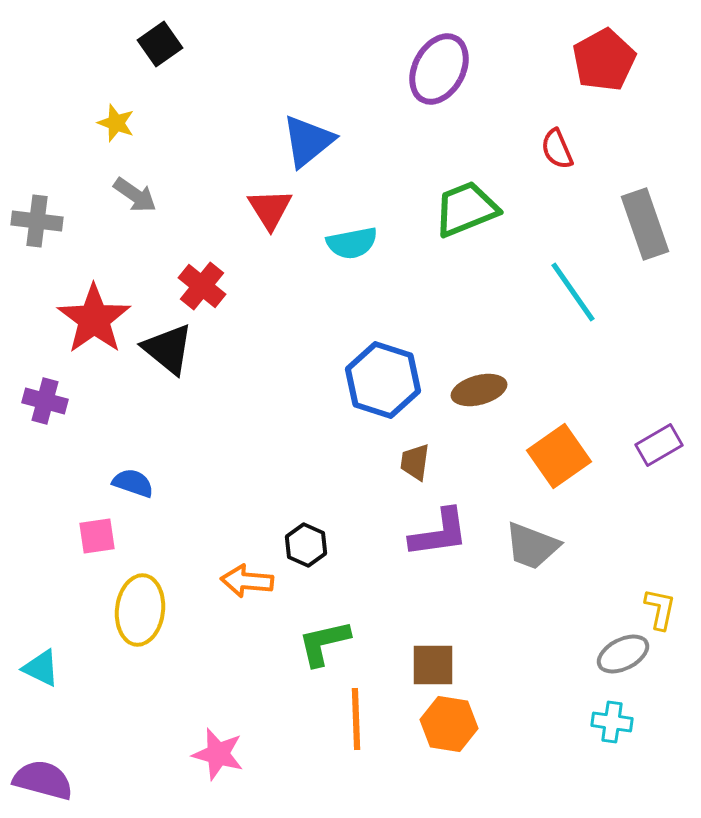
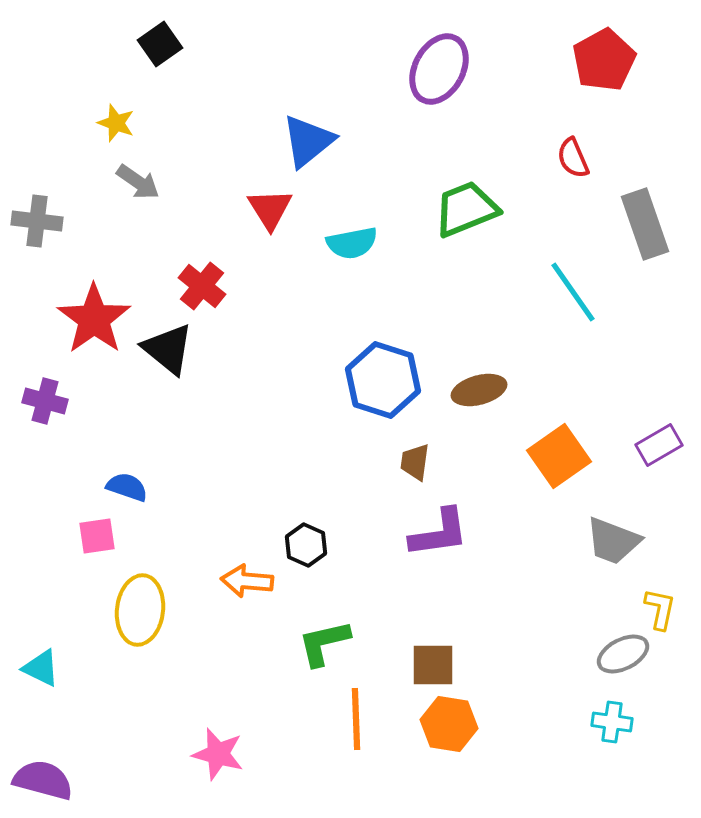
red semicircle: moved 16 px right, 9 px down
gray arrow: moved 3 px right, 13 px up
blue semicircle: moved 6 px left, 4 px down
gray trapezoid: moved 81 px right, 5 px up
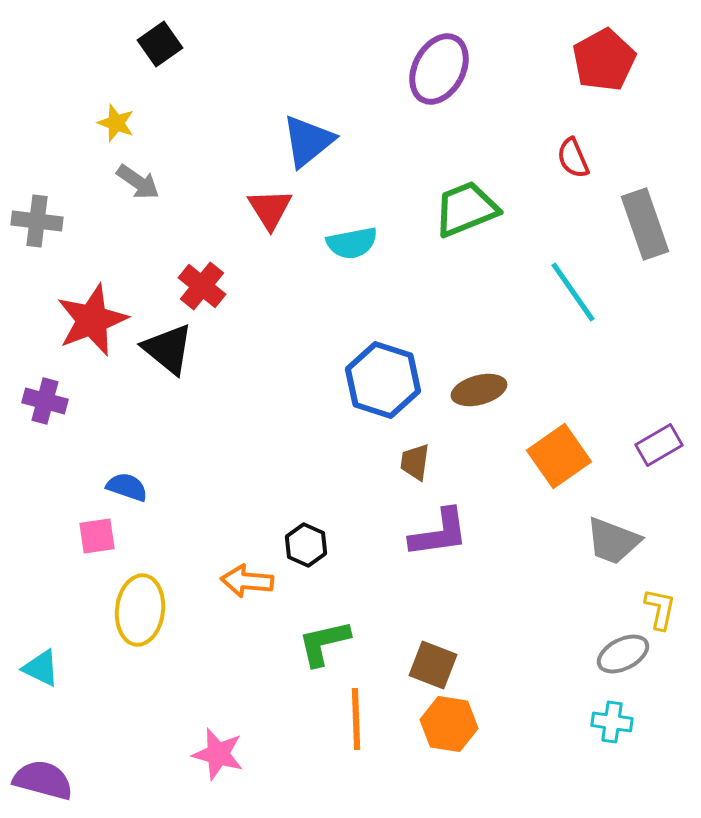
red star: moved 2 px left, 1 px down; rotated 14 degrees clockwise
brown square: rotated 21 degrees clockwise
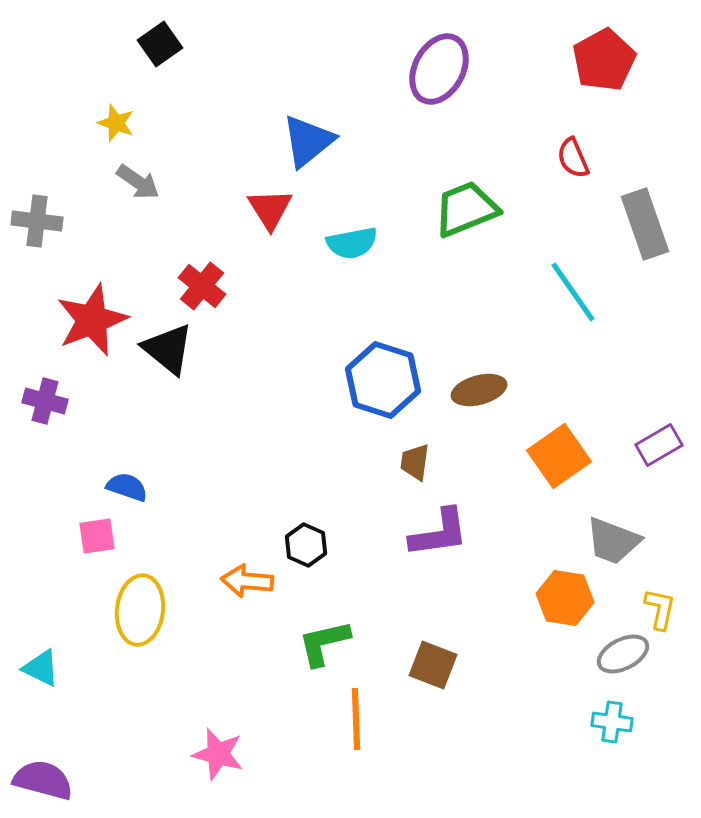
orange hexagon: moved 116 px right, 126 px up
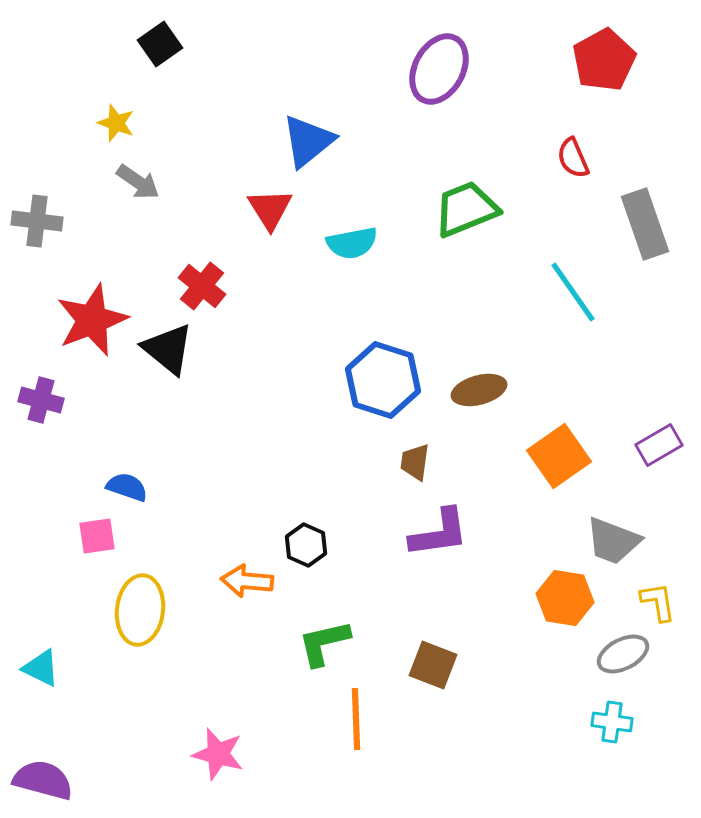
purple cross: moved 4 px left, 1 px up
yellow L-shape: moved 2 px left, 7 px up; rotated 21 degrees counterclockwise
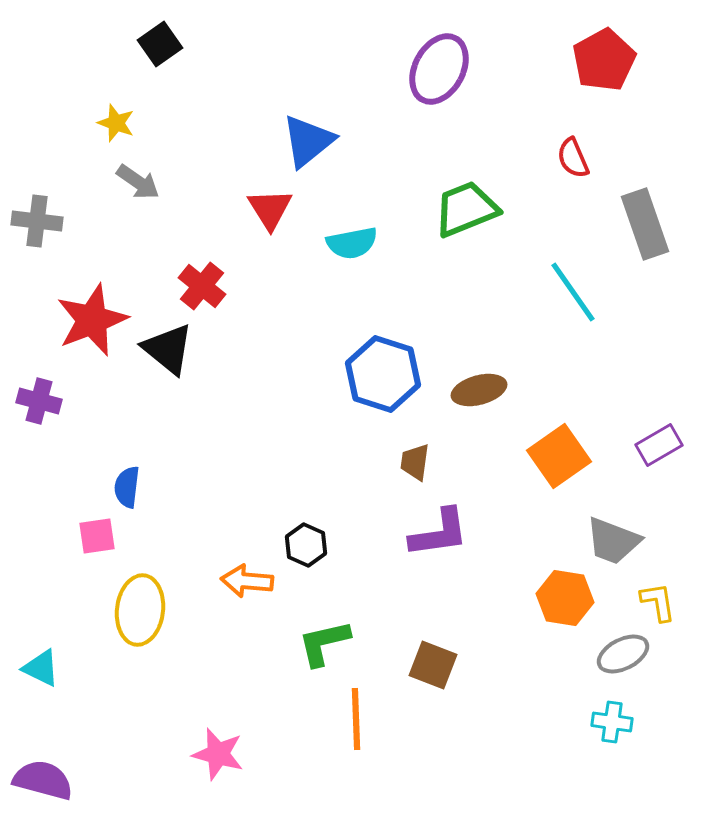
blue hexagon: moved 6 px up
purple cross: moved 2 px left, 1 px down
blue semicircle: rotated 102 degrees counterclockwise
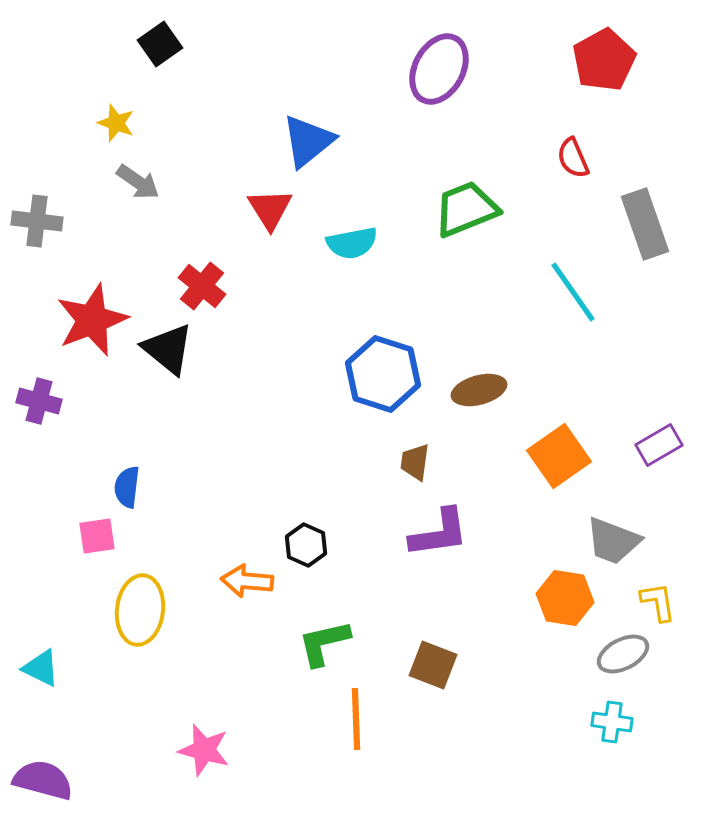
pink star: moved 14 px left, 4 px up
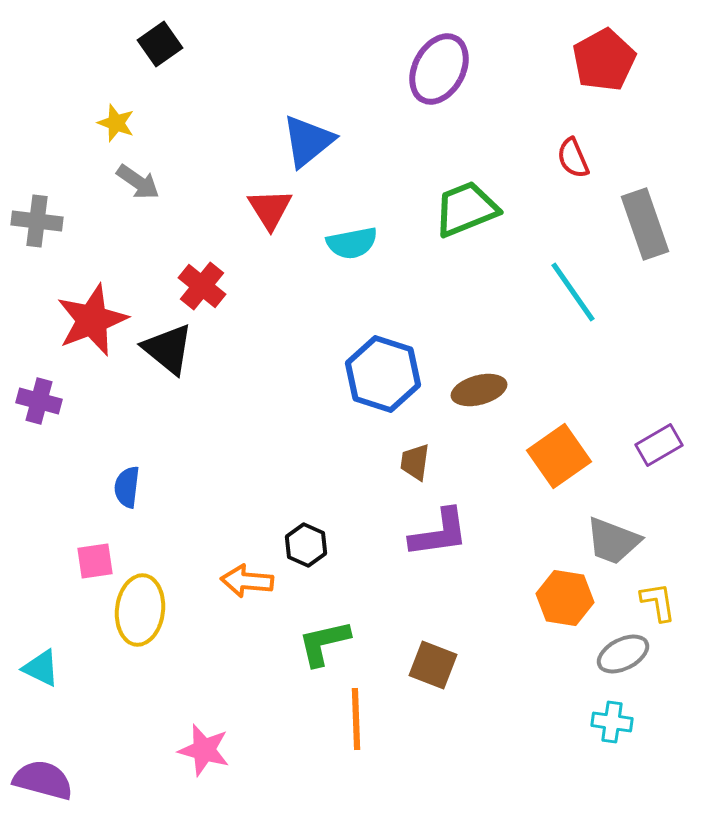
pink square: moved 2 px left, 25 px down
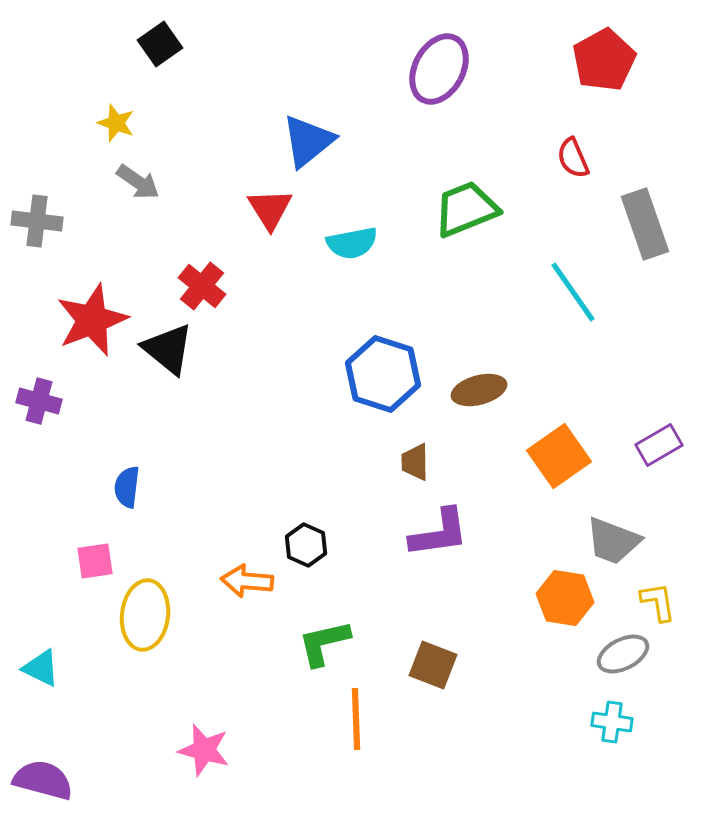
brown trapezoid: rotated 9 degrees counterclockwise
yellow ellipse: moved 5 px right, 5 px down
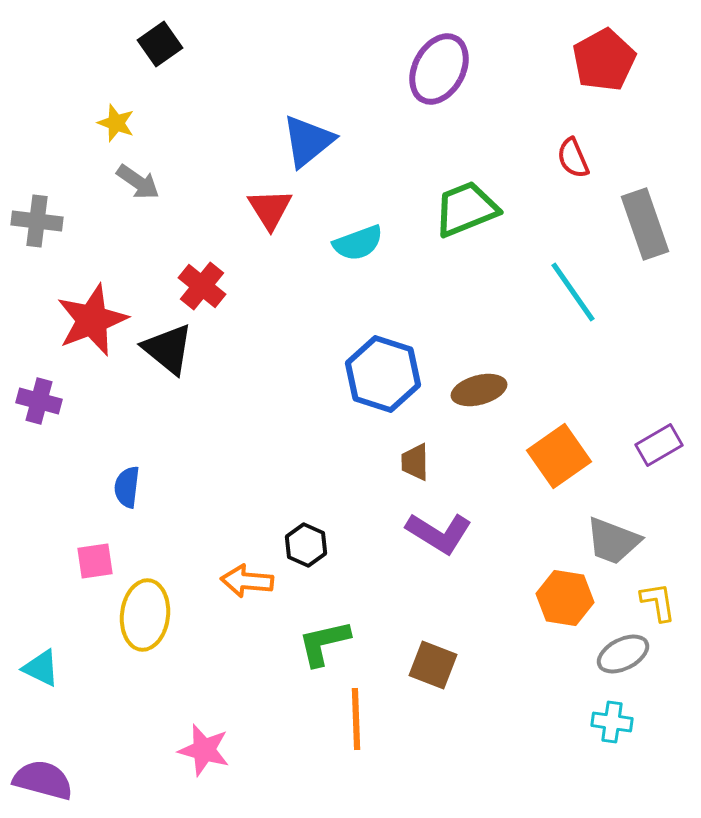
cyan semicircle: moved 6 px right; rotated 9 degrees counterclockwise
purple L-shape: rotated 40 degrees clockwise
